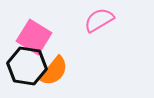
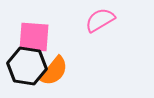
pink semicircle: moved 1 px right
pink square: rotated 28 degrees counterclockwise
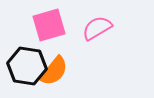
pink semicircle: moved 3 px left, 8 px down
pink square: moved 15 px right, 12 px up; rotated 20 degrees counterclockwise
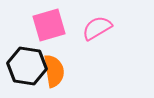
orange semicircle: rotated 48 degrees counterclockwise
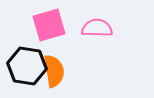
pink semicircle: rotated 32 degrees clockwise
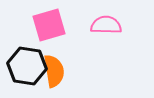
pink semicircle: moved 9 px right, 3 px up
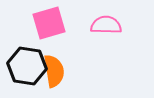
pink square: moved 2 px up
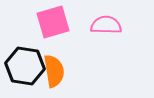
pink square: moved 4 px right, 1 px up
black hexagon: moved 2 px left
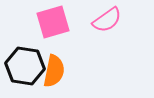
pink semicircle: moved 1 px right, 5 px up; rotated 144 degrees clockwise
orange semicircle: rotated 20 degrees clockwise
